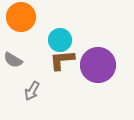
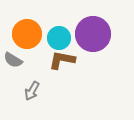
orange circle: moved 6 px right, 17 px down
cyan circle: moved 1 px left, 2 px up
brown L-shape: rotated 16 degrees clockwise
purple circle: moved 5 px left, 31 px up
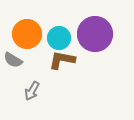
purple circle: moved 2 px right
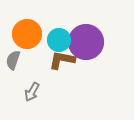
purple circle: moved 9 px left, 8 px down
cyan circle: moved 2 px down
gray semicircle: rotated 78 degrees clockwise
gray arrow: moved 1 px down
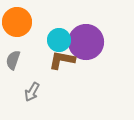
orange circle: moved 10 px left, 12 px up
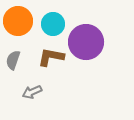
orange circle: moved 1 px right, 1 px up
cyan circle: moved 6 px left, 16 px up
brown L-shape: moved 11 px left, 3 px up
gray arrow: rotated 36 degrees clockwise
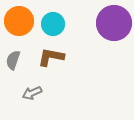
orange circle: moved 1 px right
purple circle: moved 28 px right, 19 px up
gray arrow: moved 1 px down
